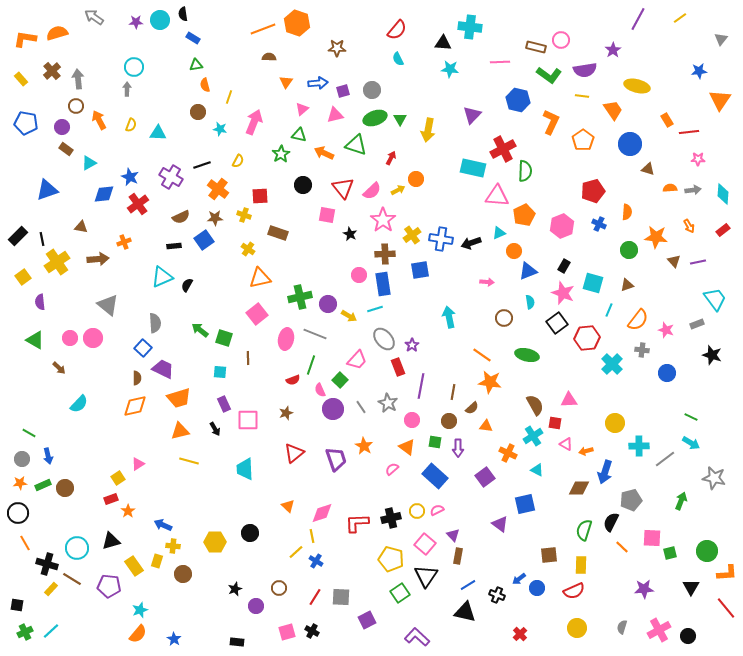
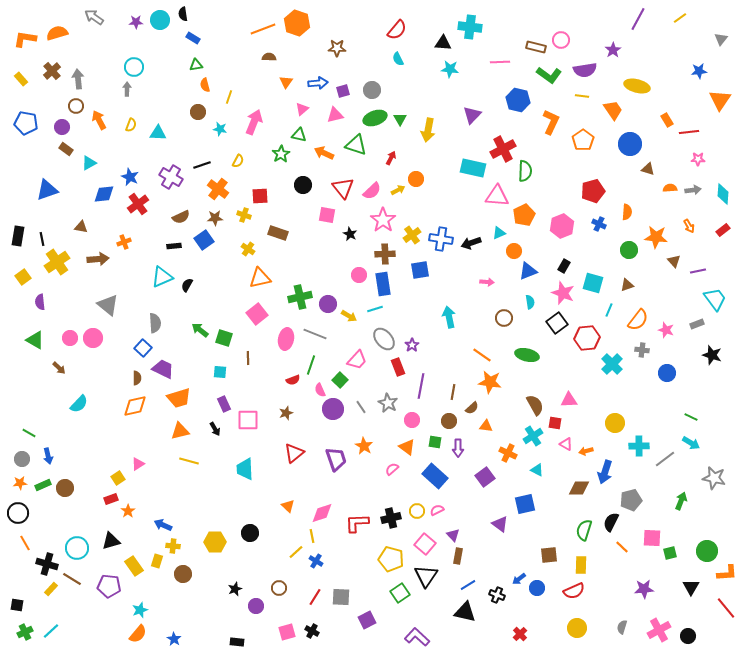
black rectangle at (18, 236): rotated 36 degrees counterclockwise
purple line at (698, 262): moved 9 px down
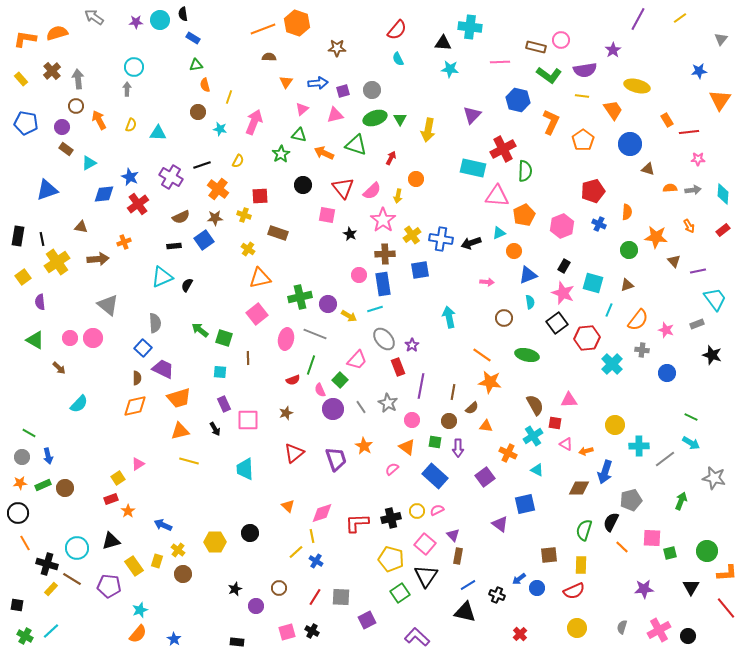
yellow arrow at (398, 190): moved 6 px down; rotated 128 degrees clockwise
blue triangle at (528, 271): moved 4 px down
yellow circle at (615, 423): moved 2 px down
gray circle at (22, 459): moved 2 px up
yellow cross at (173, 546): moved 5 px right, 4 px down; rotated 32 degrees clockwise
green cross at (25, 632): moved 4 px down; rotated 35 degrees counterclockwise
